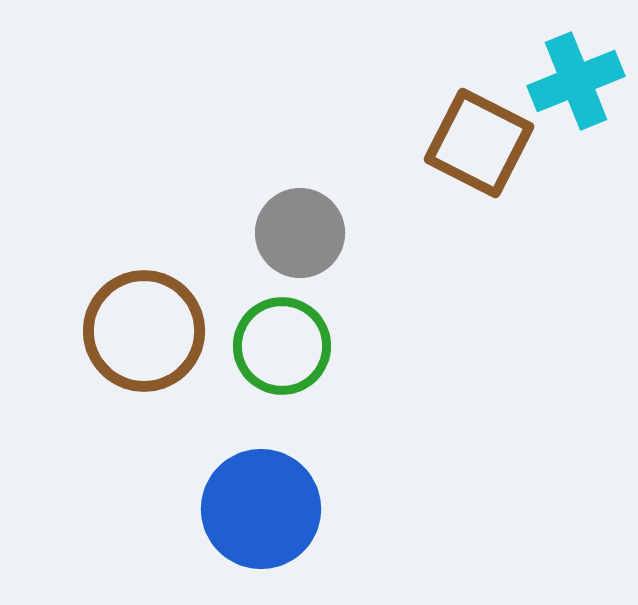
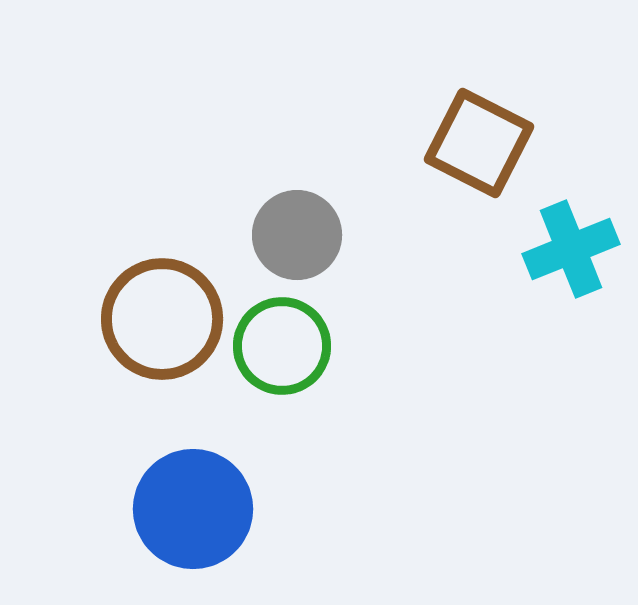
cyan cross: moved 5 px left, 168 px down
gray circle: moved 3 px left, 2 px down
brown circle: moved 18 px right, 12 px up
blue circle: moved 68 px left
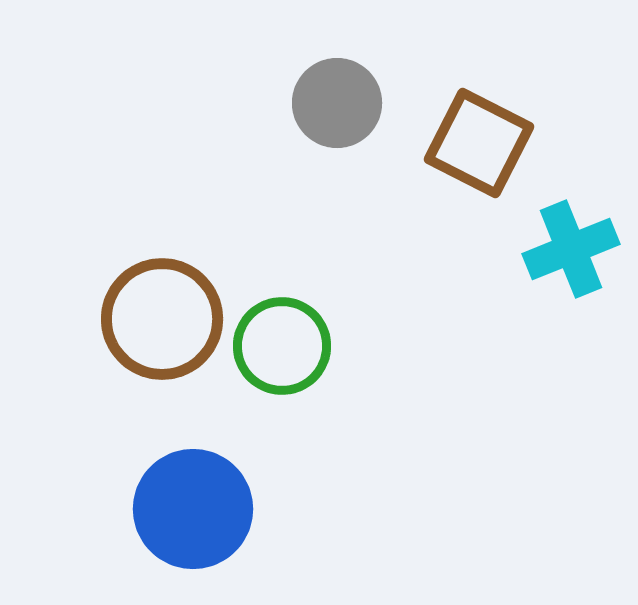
gray circle: moved 40 px right, 132 px up
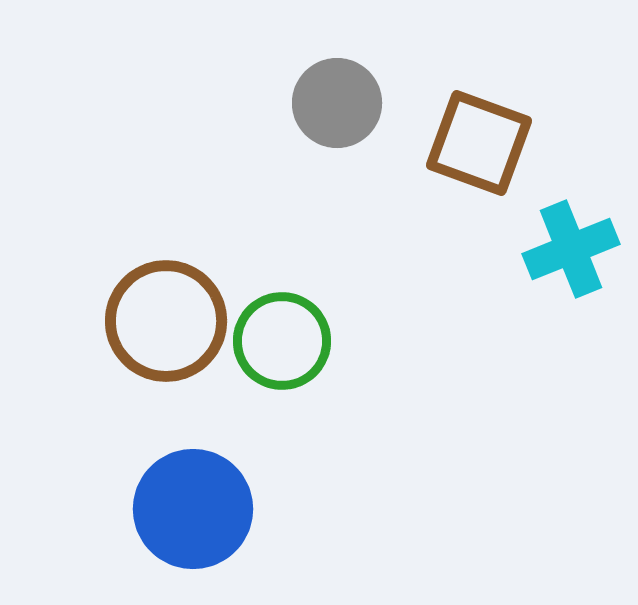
brown square: rotated 7 degrees counterclockwise
brown circle: moved 4 px right, 2 px down
green circle: moved 5 px up
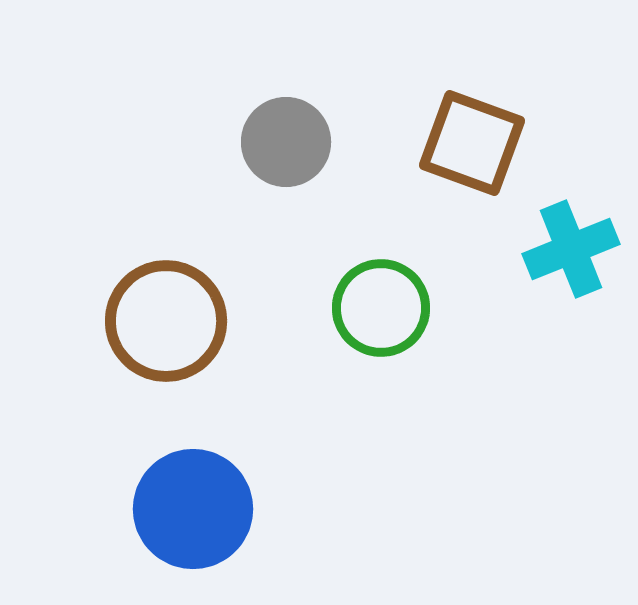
gray circle: moved 51 px left, 39 px down
brown square: moved 7 px left
green circle: moved 99 px right, 33 px up
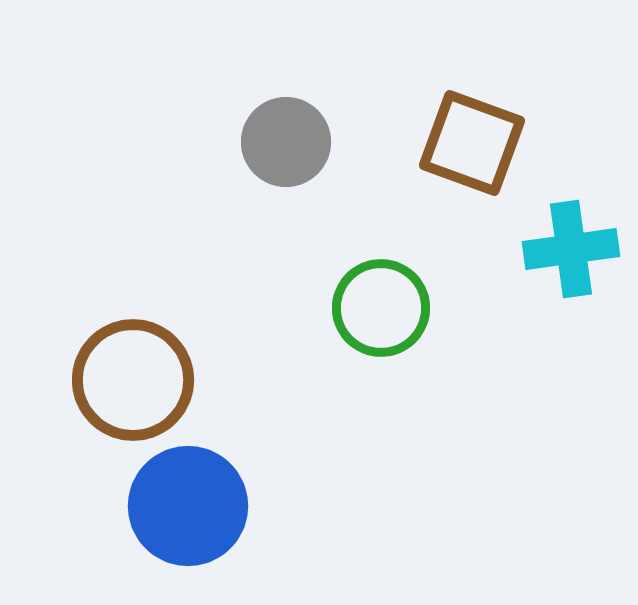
cyan cross: rotated 14 degrees clockwise
brown circle: moved 33 px left, 59 px down
blue circle: moved 5 px left, 3 px up
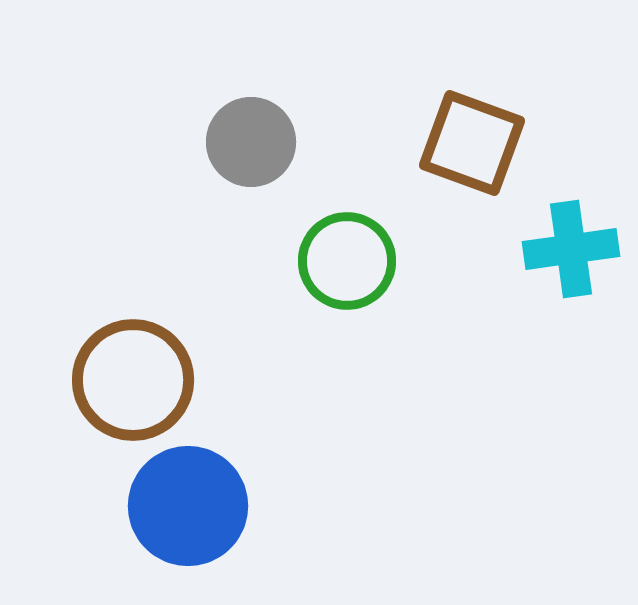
gray circle: moved 35 px left
green circle: moved 34 px left, 47 px up
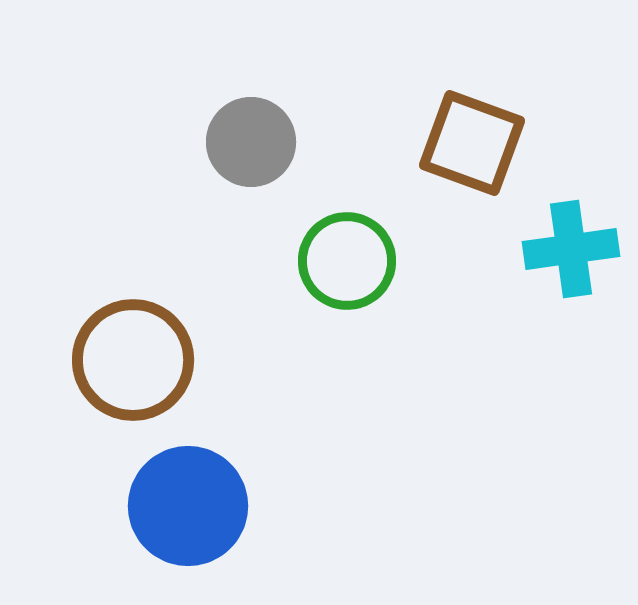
brown circle: moved 20 px up
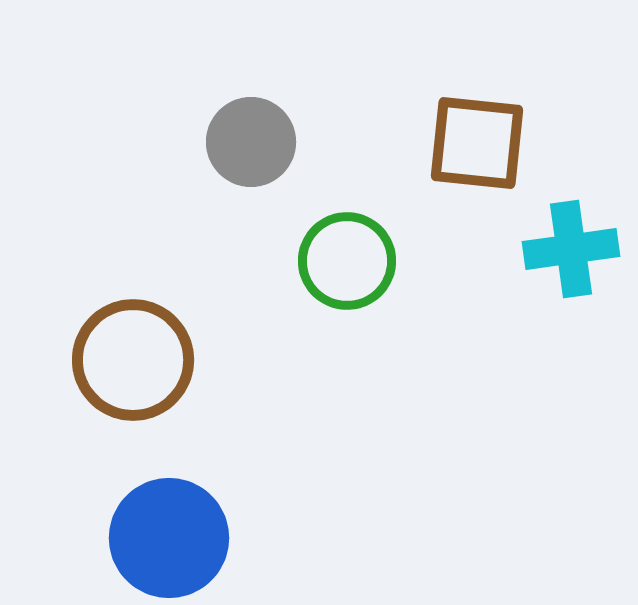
brown square: moved 5 px right; rotated 14 degrees counterclockwise
blue circle: moved 19 px left, 32 px down
